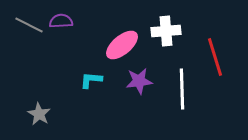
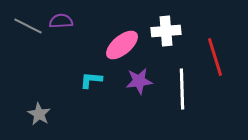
gray line: moved 1 px left, 1 px down
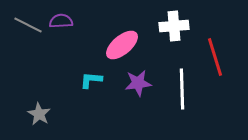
gray line: moved 1 px up
white cross: moved 8 px right, 5 px up
purple star: moved 1 px left, 2 px down
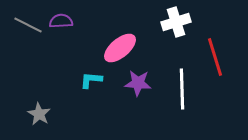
white cross: moved 2 px right, 4 px up; rotated 12 degrees counterclockwise
pink ellipse: moved 2 px left, 3 px down
purple star: rotated 12 degrees clockwise
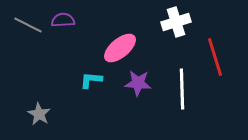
purple semicircle: moved 2 px right, 1 px up
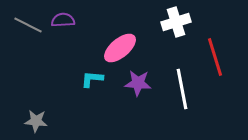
cyan L-shape: moved 1 px right, 1 px up
white line: rotated 9 degrees counterclockwise
gray star: moved 3 px left, 7 px down; rotated 25 degrees counterclockwise
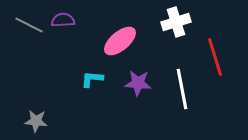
gray line: moved 1 px right
pink ellipse: moved 7 px up
